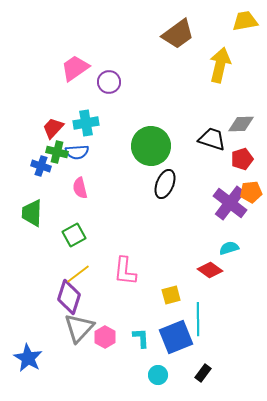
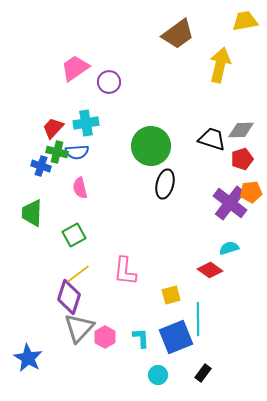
gray diamond: moved 6 px down
black ellipse: rotated 8 degrees counterclockwise
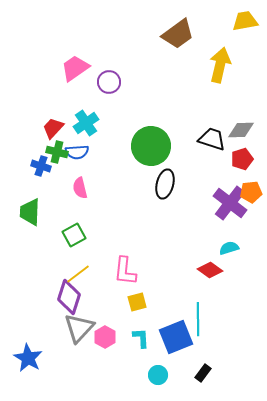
cyan cross: rotated 25 degrees counterclockwise
green trapezoid: moved 2 px left, 1 px up
yellow square: moved 34 px left, 7 px down
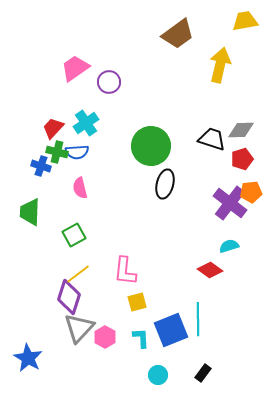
cyan semicircle: moved 2 px up
blue square: moved 5 px left, 7 px up
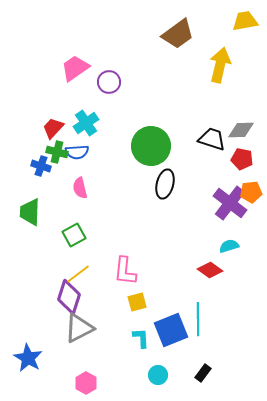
red pentagon: rotated 30 degrees clockwise
gray triangle: rotated 20 degrees clockwise
pink hexagon: moved 19 px left, 46 px down
